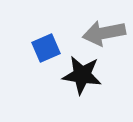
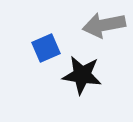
gray arrow: moved 8 px up
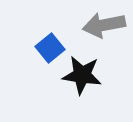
blue square: moved 4 px right; rotated 16 degrees counterclockwise
